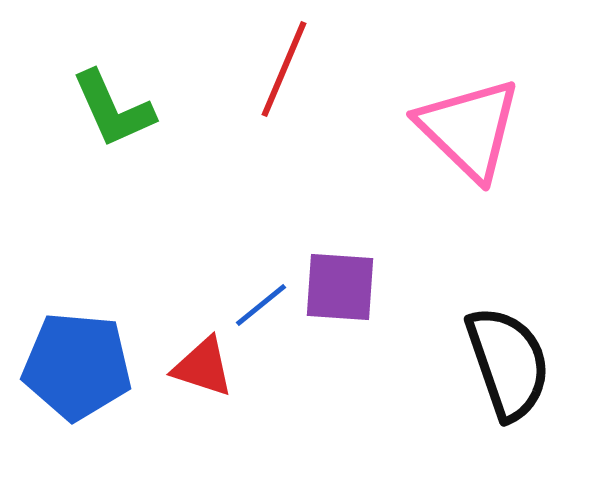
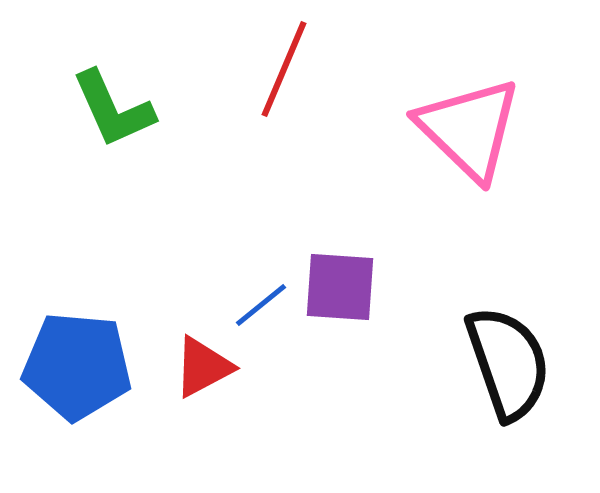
red triangle: rotated 46 degrees counterclockwise
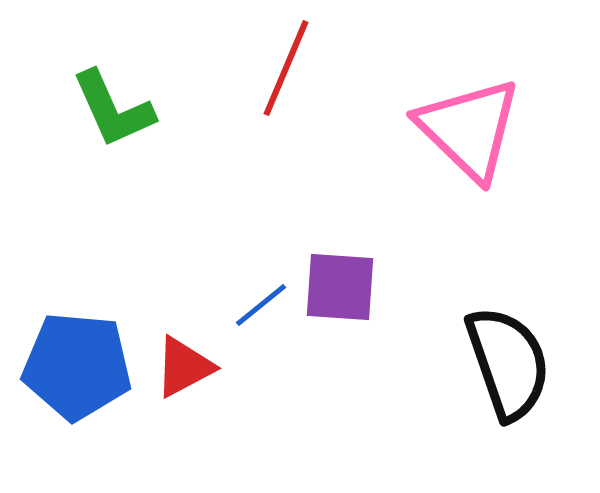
red line: moved 2 px right, 1 px up
red triangle: moved 19 px left
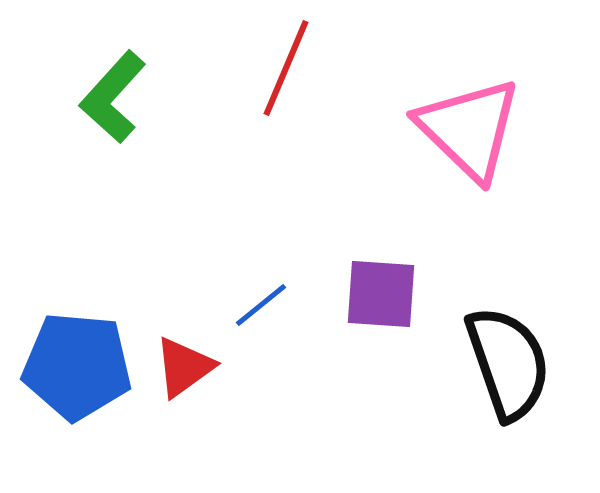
green L-shape: moved 12 px up; rotated 66 degrees clockwise
purple square: moved 41 px right, 7 px down
red triangle: rotated 8 degrees counterclockwise
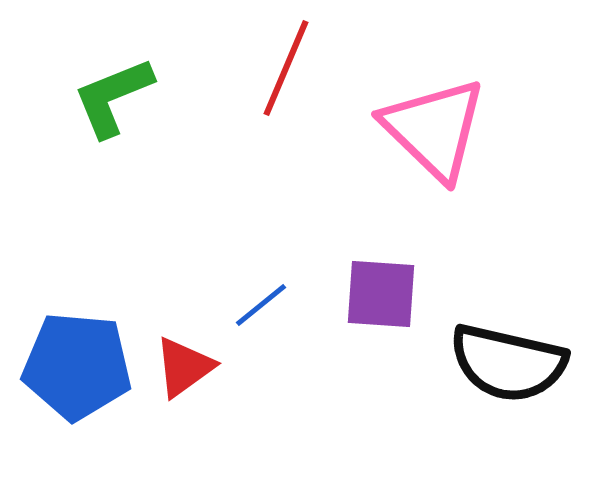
green L-shape: rotated 26 degrees clockwise
pink triangle: moved 35 px left
black semicircle: rotated 122 degrees clockwise
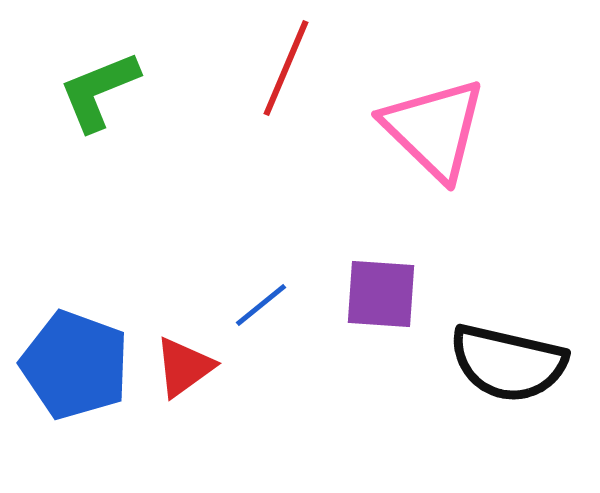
green L-shape: moved 14 px left, 6 px up
blue pentagon: moved 2 px left, 1 px up; rotated 15 degrees clockwise
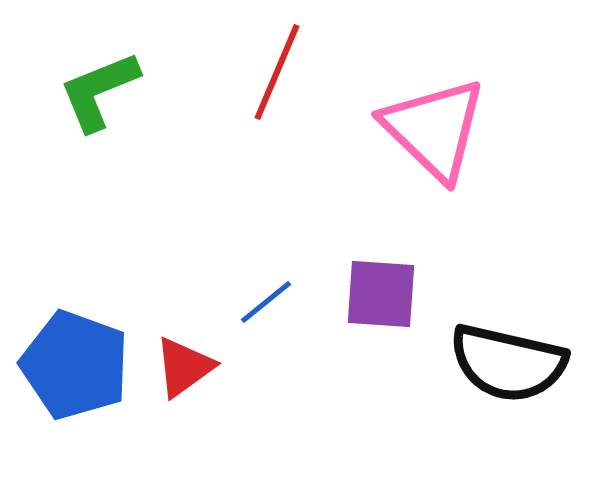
red line: moved 9 px left, 4 px down
blue line: moved 5 px right, 3 px up
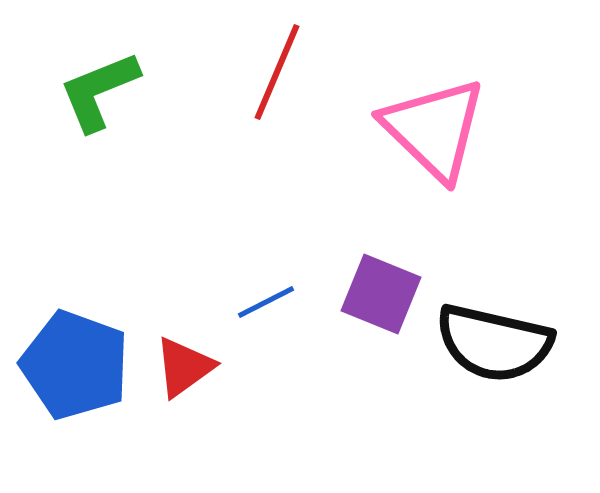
purple square: rotated 18 degrees clockwise
blue line: rotated 12 degrees clockwise
black semicircle: moved 14 px left, 20 px up
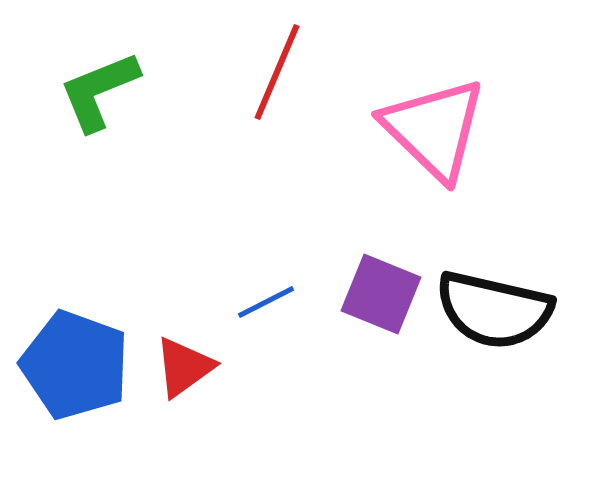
black semicircle: moved 33 px up
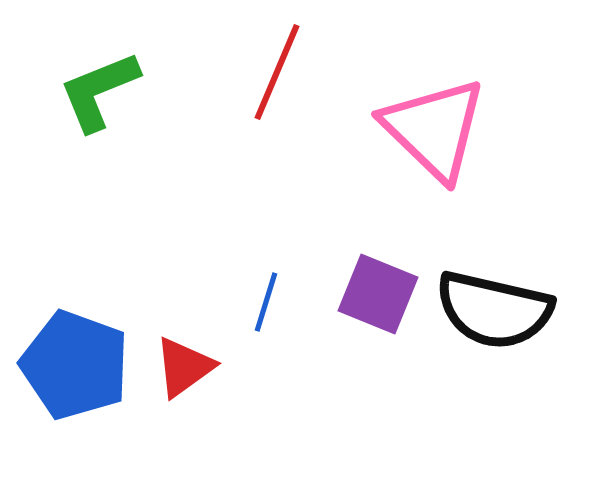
purple square: moved 3 px left
blue line: rotated 46 degrees counterclockwise
